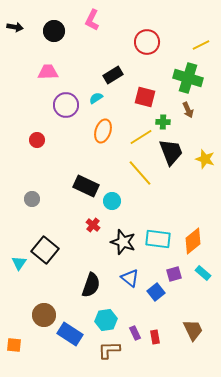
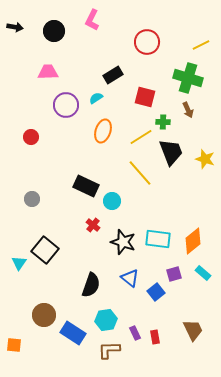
red circle at (37, 140): moved 6 px left, 3 px up
blue rectangle at (70, 334): moved 3 px right, 1 px up
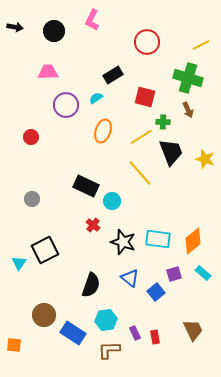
black square at (45, 250): rotated 24 degrees clockwise
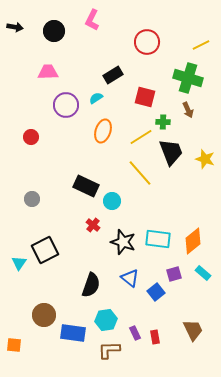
blue rectangle at (73, 333): rotated 25 degrees counterclockwise
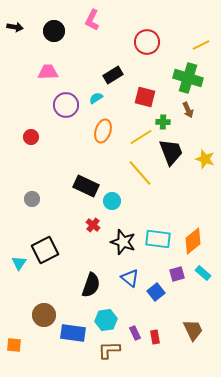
purple square at (174, 274): moved 3 px right
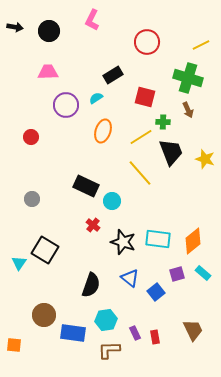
black circle at (54, 31): moved 5 px left
black square at (45, 250): rotated 32 degrees counterclockwise
